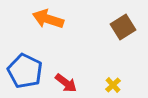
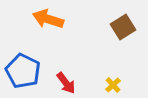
blue pentagon: moved 2 px left
red arrow: rotated 15 degrees clockwise
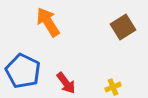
orange arrow: moved 3 px down; rotated 40 degrees clockwise
yellow cross: moved 2 px down; rotated 21 degrees clockwise
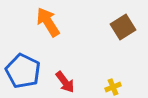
red arrow: moved 1 px left, 1 px up
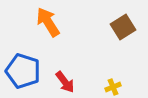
blue pentagon: rotated 8 degrees counterclockwise
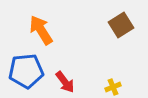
orange arrow: moved 7 px left, 8 px down
brown square: moved 2 px left, 2 px up
blue pentagon: moved 3 px right; rotated 24 degrees counterclockwise
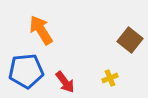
brown square: moved 9 px right, 15 px down; rotated 20 degrees counterclockwise
yellow cross: moved 3 px left, 9 px up
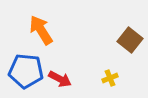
blue pentagon: rotated 12 degrees clockwise
red arrow: moved 5 px left, 3 px up; rotated 25 degrees counterclockwise
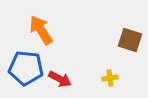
brown square: rotated 20 degrees counterclockwise
blue pentagon: moved 3 px up
yellow cross: rotated 14 degrees clockwise
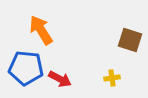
yellow cross: moved 2 px right
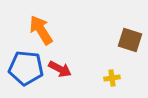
red arrow: moved 10 px up
